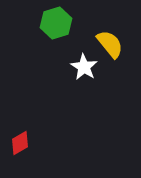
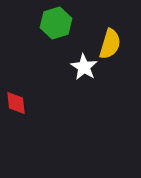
yellow semicircle: rotated 56 degrees clockwise
red diamond: moved 4 px left, 40 px up; rotated 65 degrees counterclockwise
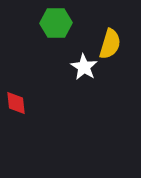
green hexagon: rotated 16 degrees clockwise
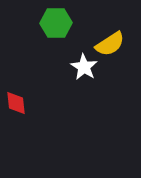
yellow semicircle: rotated 40 degrees clockwise
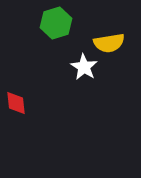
green hexagon: rotated 16 degrees counterclockwise
yellow semicircle: moved 1 px left, 1 px up; rotated 24 degrees clockwise
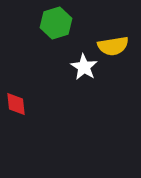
yellow semicircle: moved 4 px right, 3 px down
red diamond: moved 1 px down
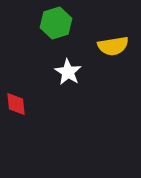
white star: moved 16 px left, 5 px down
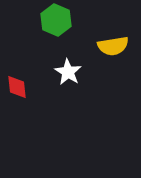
green hexagon: moved 3 px up; rotated 20 degrees counterclockwise
red diamond: moved 1 px right, 17 px up
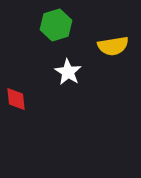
green hexagon: moved 5 px down; rotated 20 degrees clockwise
red diamond: moved 1 px left, 12 px down
